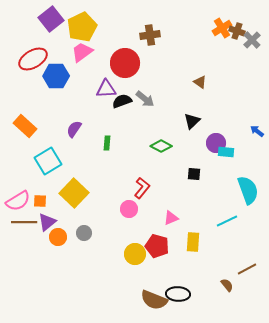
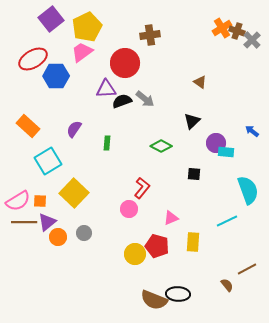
yellow pentagon at (82, 27): moved 5 px right
orange rectangle at (25, 126): moved 3 px right
blue arrow at (257, 131): moved 5 px left
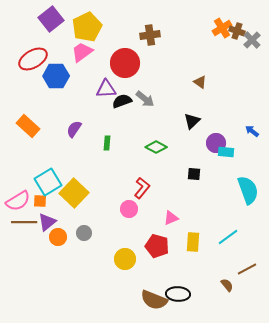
green diamond at (161, 146): moved 5 px left, 1 px down
cyan square at (48, 161): moved 21 px down
cyan line at (227, 221): moved 1 px right, 16 px down; rotated 10 degrees counterclockwise
yellow circle at (135, 254): moved 10 px left, 5 px down
